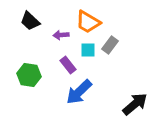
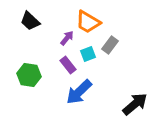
purple arrow: moved 6 px right, 3 px down; rotated 133 degrees clockwise
cyan square: moved 4 px down; rotated 21 degrees counterclockwise
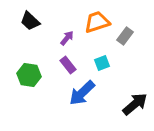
orange trapezoid: moved 9 px right; rotated 132 degrees clockwise
gray rectangle: moved 15 px right, 9 px up
cyan square: moved 14 px right, 9 px down
blue arrow: moved 3 px right, 1 px down
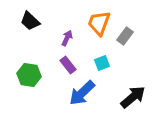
orange trapezoid: moved 2 px right, 1 px down; rotated 52 degrees counterclockwise
purple arrow: rotated 14 degrees counterclockwise
black arrow: moved 2 px left, 7 px up
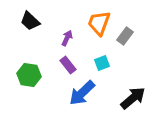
black arrow: moved 1 px down
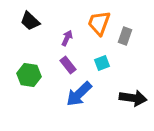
gray rectangle: rotated 18 degrees counterclockwise
blue arrow: moved 3 px left, 1 px down
black arrow: rotated 48 degrees clockwise
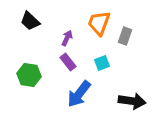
purple rectangle: moved 3 px up
blue arrow: rotated 8 degrees counterclockwise
black arrow: moved 1 px left, 3 px down
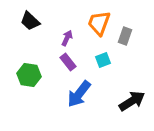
cyan square: moved 1 px right, 3 px up
black arrow: rotated 40 degrees counterclockwise
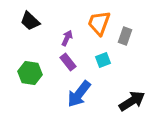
green hexagon: moved 1 px right, 2 px up
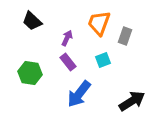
black trapezoid: moved 2 px right
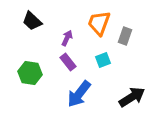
black arrow: moved 4 px up
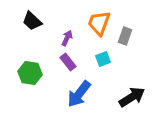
cyan square: moved 1 px up
